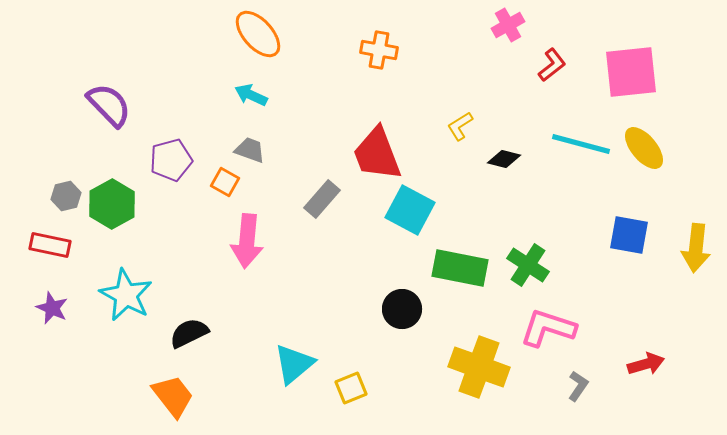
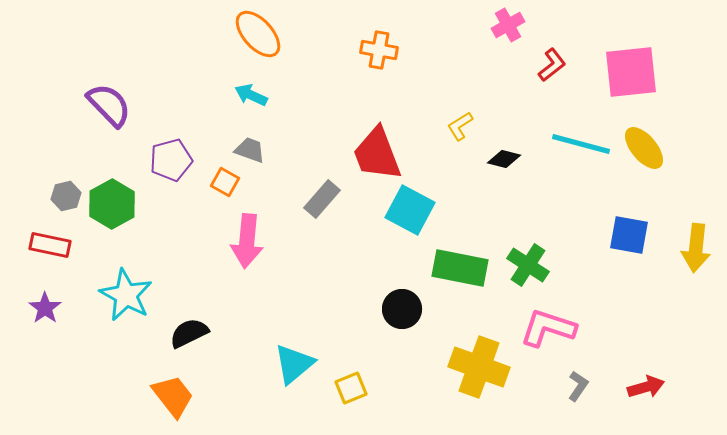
purple star: moved 7 px left; rotated 12 degrees clockwise
red arrow: moved 23 px down
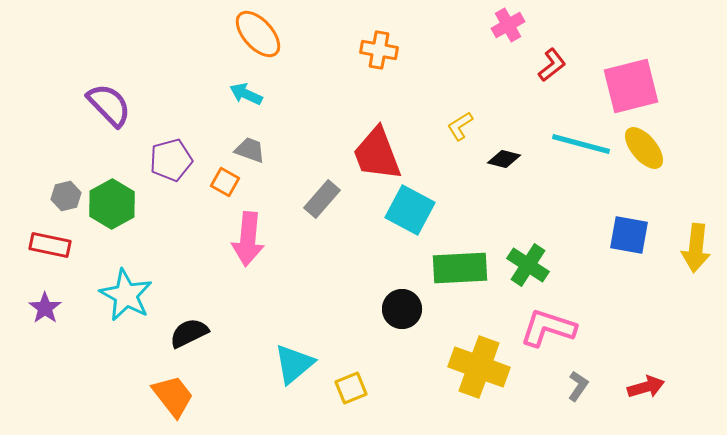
pink square: moved 14 px down; rotated 8 degrees counterclockwise
cyan arrow: moved 5 px left, 1 px up
pink arrow: moved 1 px right, 2 px up
green rectangle: rotated 14 degrees counterclockwise
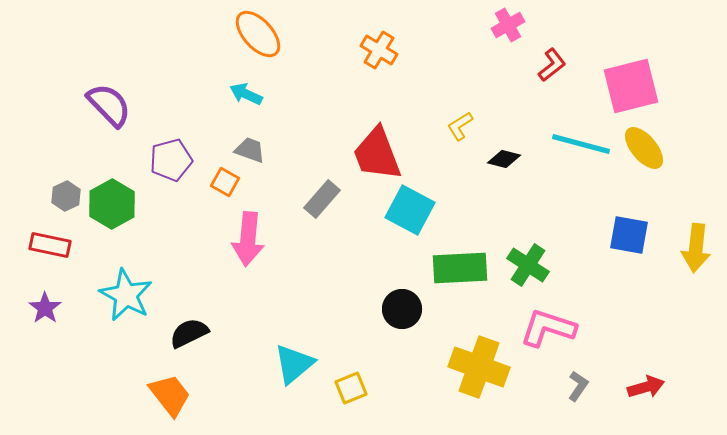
orange cross: rotated 21 degrees clockwise
gray hexagon: rotated 12 degrees counterclockwise
orange trapezoid: moved 3 px left, 1 px up
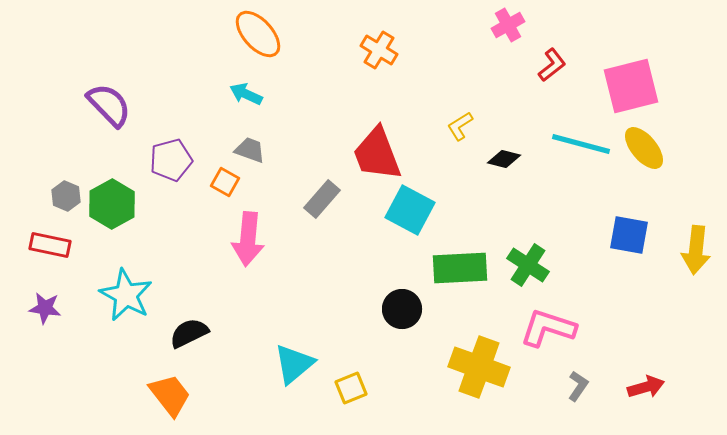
gray hexagon: rotated 12 degrees counterclockwise
yellow arrow: moved 2 px down
purple star: rotated 28 degrees counterclockwise
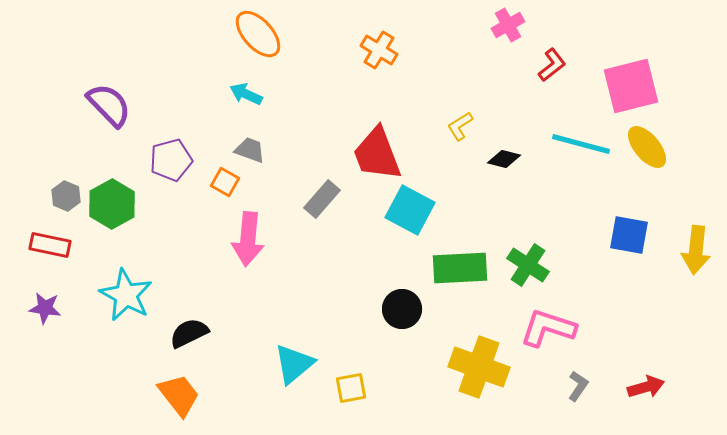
yellow ellipse: moved 3 px right, 1 px up
yellow square: rotated 12 degrees clockwise
orange trapezoid: moved 9 px right
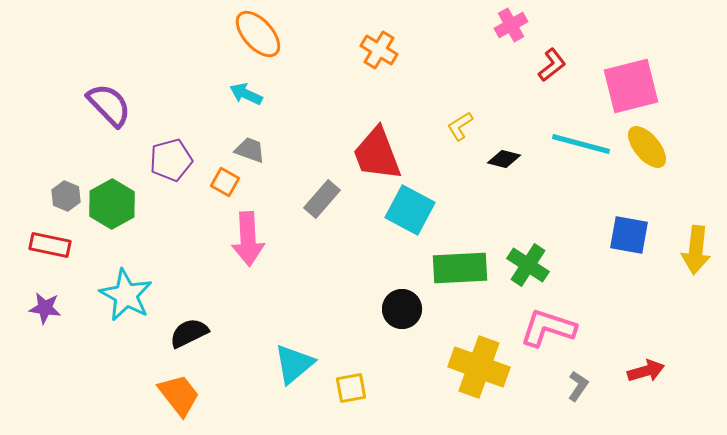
pink cross: moved 3 px right
pink arrow: rotated 8 degrees counterclockwise
red arrow: moved 16 px up
